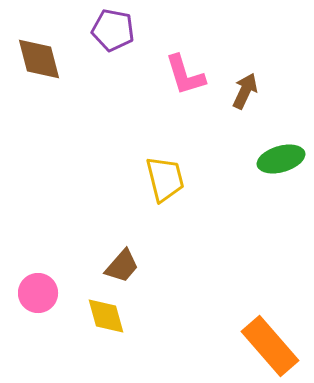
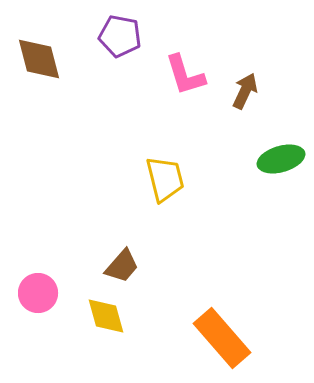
purple pentagon: moved 7 px right, 6 px down
orange rectangle: moved 48 px left, 8 px up
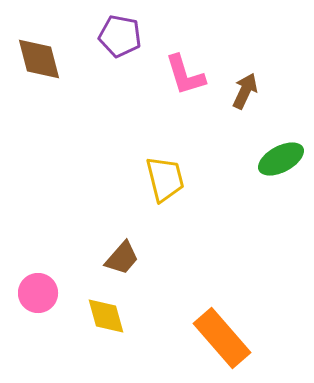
green ellipse: rotated 12 degrees counterclockwise
brown trapezoid: moved 8 px up
